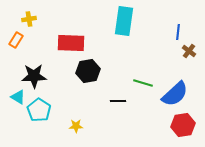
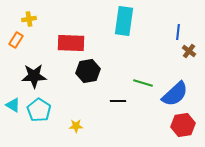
cyan triangle: moved 5 px left, 8 px down
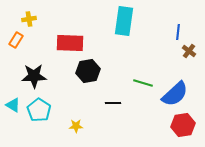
red rectangle: moved 1 px left
black line: moved 5 px left, 2 px down
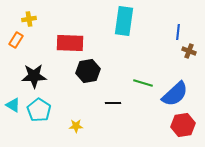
brown cross: rotated 16 degrees counterclockwise
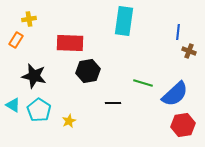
black star: rotated 15 degrees clockwise
yellow star: moved 7 px left, 5 px up; rotated 24 degrees counterclockwise
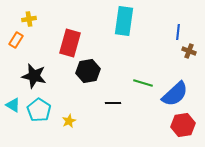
red rectangle: rotated 76 degrees counterclockwise
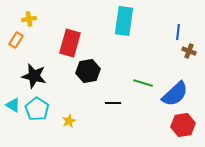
cyan pentagon: moved 2 px left, 1 px up
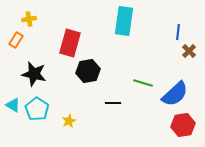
brown cross: rotated 24 degrees clockwise
black star: moved 2 px up
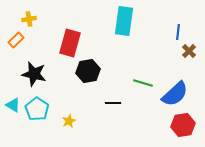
orange rectangle: rotated 14 degrees clockwise
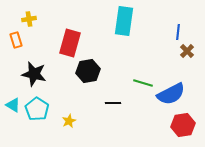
orange rectangle: rotated 63 degrees counterclockwise
brown cross: moved 2 px left
blue semicircle: moved 4 px left; rotated 16 degrees clockwise
